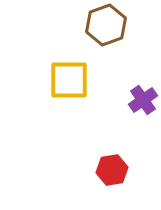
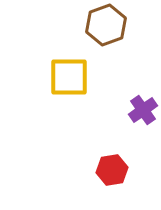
yellow square: moved 3 px up
purple cross: moved 10 px down
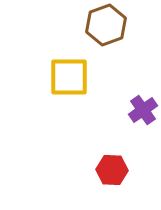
red hexagon: rotated 12 degrees clockwise
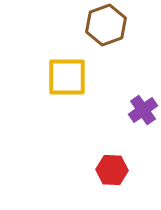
yellow square: moved 2 px left
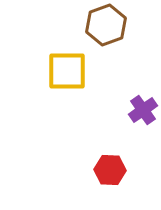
yellow square: moved 6 px up
red hexagon: moved 2 px left
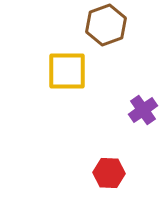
red hexagon: moved 1 px left, 3 px down
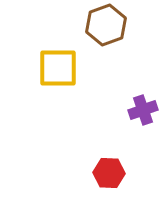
yellow square: moved 9 px left, 3 px up
purple cross: rotated 16 degrees clockwise
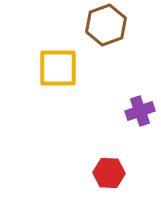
purple cross: moved 3 px left, 1 px down
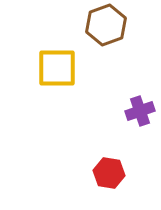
yellow square: moved 1 px left
red hexagon: rotated 8 degrees clockwise
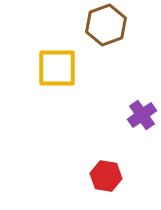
purple cross: moved 2 px right, 4 px down; rotated 16 degrees counterclockwise
red hexagon: moved 3 px left, 3 px down
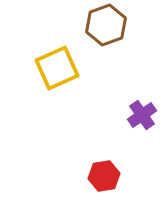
yellow square: rotated 24 degrees counterclockwise
red hexagon: moved 2 px left; rotated 20 degrees counterclockwise
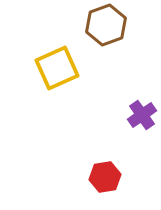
red hexagon: moved 1 px right, 1 px down
